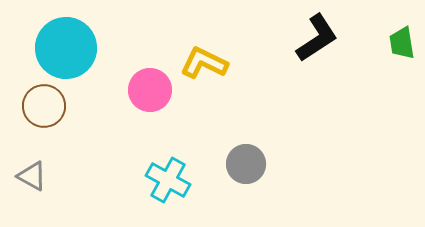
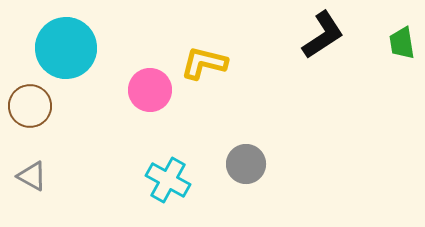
black L-shape: moved 6 px right, 3 px up
yellow L-shape: rotated 12 degrees counterclockwise
brown circle: moved 14 px left
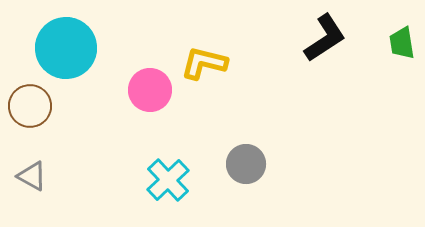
black L-shape: moved 2 px right, 3 px down
cyan cross: rotated 18 degrees clockwise
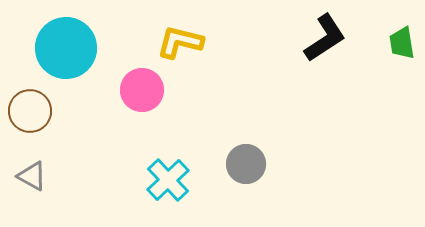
yellow L-shape: moved 24 px left, 21 px up
pink circle: moved 8 px left
brown circle: moved 5 px down
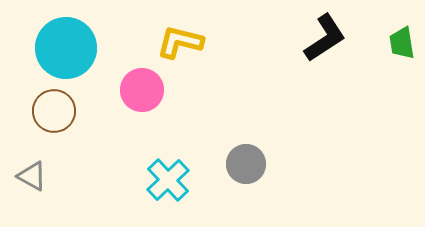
brown circle: moved 24 px right
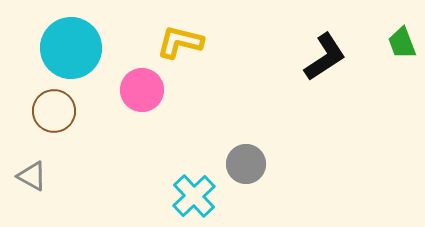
black L-shape: moved 19 px down
green trapezoid: rotated 12 degrees counterclockwise
cyan circle: moved 5 px right
cyan cross: moved 26 px right, 16 px down
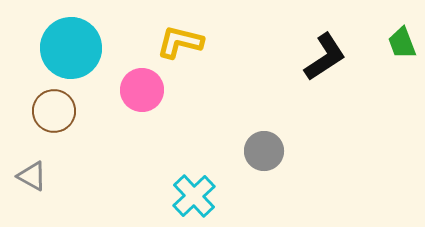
gray circle: moved 18 px right, 13 px up
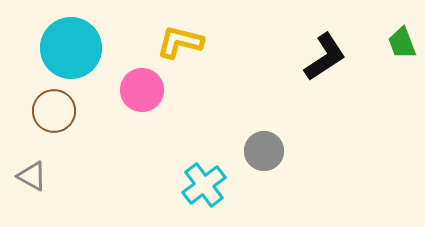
cyan cross: moved 10 px right, 11 px up; rotated 6 degrees clockwise
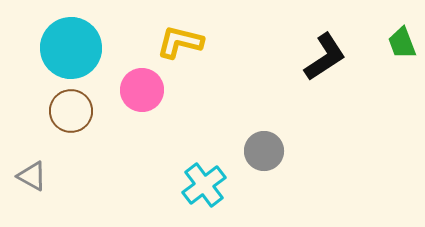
brown circle: moved 17 px right
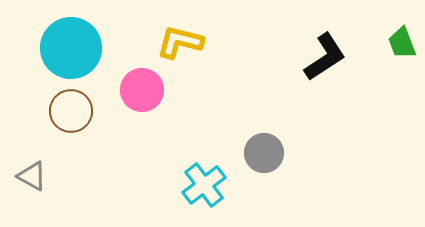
gray circle: moved 2 px down
